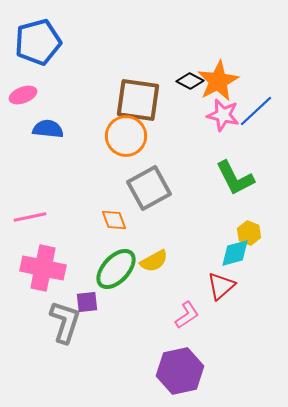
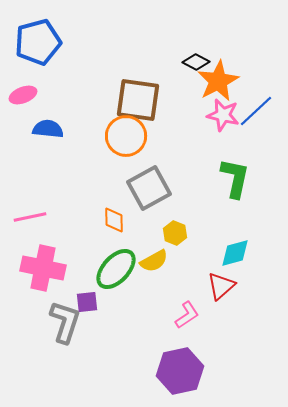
black diamond: moved 6 px right, 19 px up
green L-shape: rotated 141 degrees counterclockwise
orange diamond: rotated 20 degrees clockwise
yellow hexagon: moved 74 px left
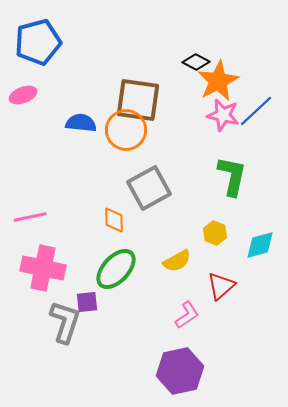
blue semicircle: moved 33 px right, 6 px up
orange circle: moved 6 px up
green L-shape: moved 3 px left, 2 px up
yellow hexagon: moved 40 px right
cyan diamond: moved 25 px right, 8 px up
yellow semicircle: moved 23 px right
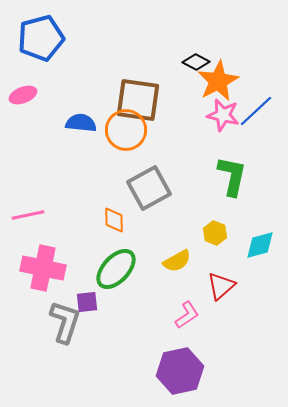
blue pentagon: moved 3 px right, 4 px up
pink line: moved 2 px left, 2 px up
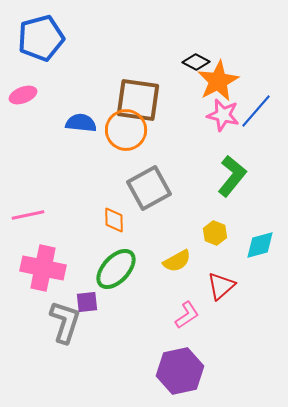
blue line: rotated 6 degrees counterclockwise
green L-shape: rotated 27 degrees clockwise
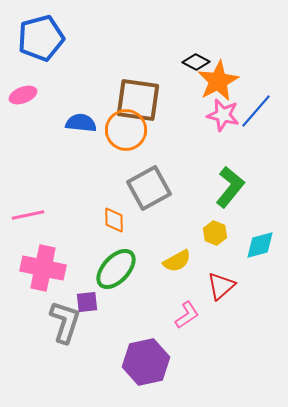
green L-shape: moved 2 px left, 11 px down
purple hexagon: moved 34 px left, 9 px up
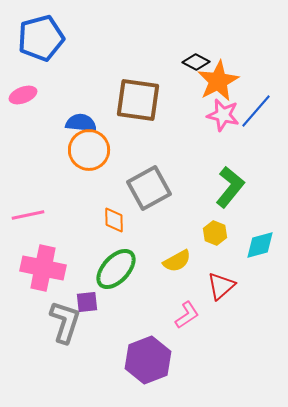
orange circle: moved 37 px left, 20 px down
purple hexagon: moved 2 px right, 2 px up; rotated 9 degrees counterclockwise
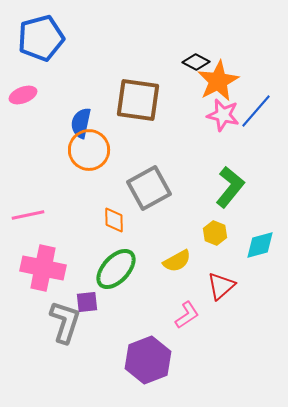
blue semicircle: rotated 84 degrees counterclockwise
